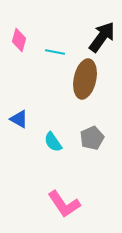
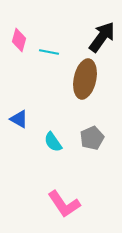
cyan line: moved 6 px left
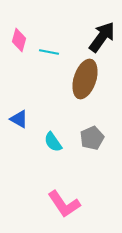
brown ellipse: rotated 6 degrees clockwise
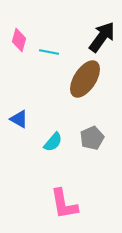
brown ellipse: rotated 15 degrees clockwise
cyan semicircle: rotated 105 degrees counterclockwise
pink L-shape: rotated 24 degrees clockwise
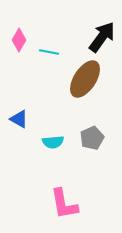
pink diamond: rotated 15 degrees clockwise
cyan semicircle: rotated 45 degrees clockwise
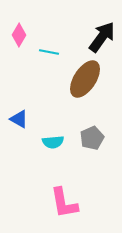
pink diamond: moved 5 px up
pink L-shape: moved 1 px up
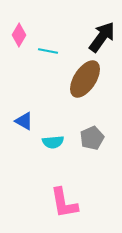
cyan line: moved 1 px left, 1 px up
blue triangle: moved 5 px right, 2 px down
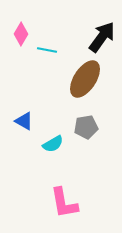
pink diamond: moved 2 px right, 1 px up
cyan line: moved 1 px left, 1 px up
gray pentagon: moved 6 px left, 11 px up; rotated 15 degrees clockwise
cyan semicircle: moved 2 px down; rotated 25 degrees counterclockwise
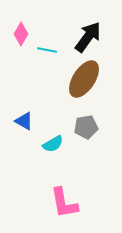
black arrow: moved 14 px left
brown ellipse: moved 1 px left
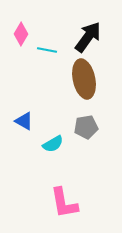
brown ellipse: rotated 45 degrees counterclockwise
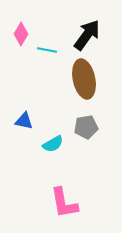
black arrow: moved 1 px left, 2 px up
blue triangle: rotated 18 degrees counterclockwise
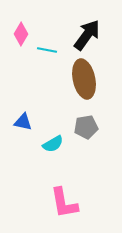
blue triangle: moved 1 px left, 1 px down
